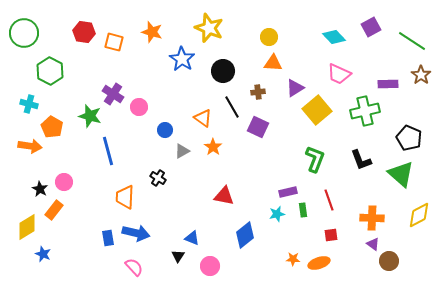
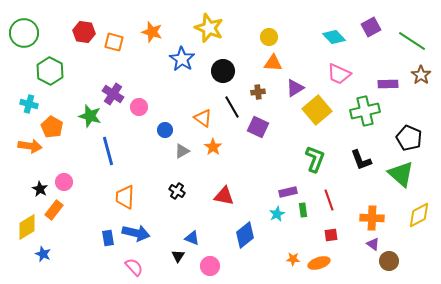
black cross at (158, 178): moved 19 px right, 13 px down
cyan star at (277, 214): rotated 14 degrees counterclockwise
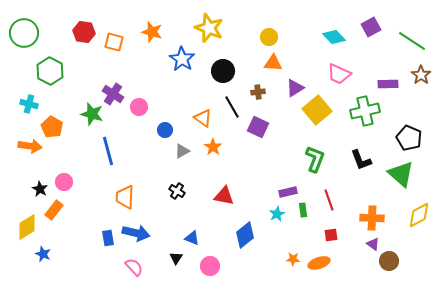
green star at (90, 116): moved 2 px right, 2 px up
black triangle at (178, 256): moved 2 px left, 2 px down
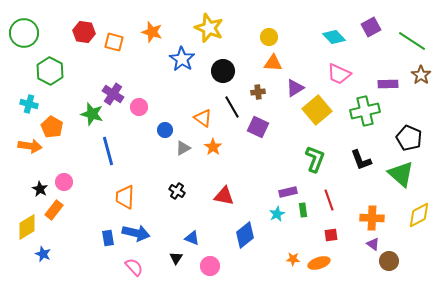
gray triangle at (182, 151): moved 1 px right, 3 px up
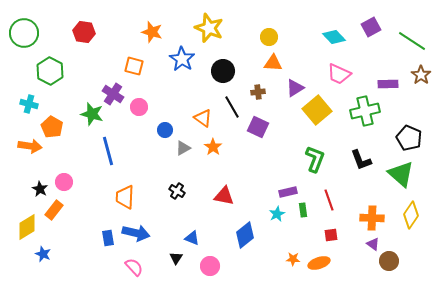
orange square at (114, 42): moved 20 px right, 24 px down
yellow diamond at (419, 215): moved 8 px left; rotated 28 degrees counterclockwise
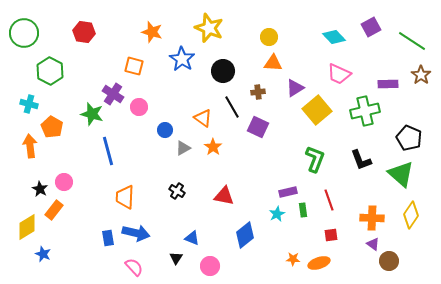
orange arrow at (30, 146): rotated 105 degrees counterclockwise
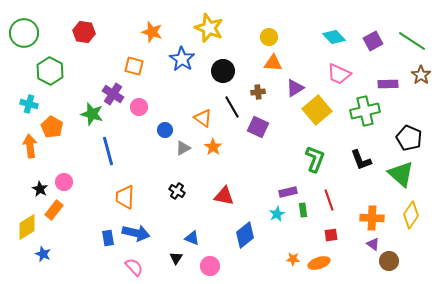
purple square at (371, 27): moved 2 px right, 14 px down
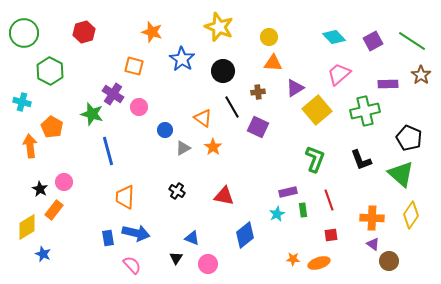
yellow star at (209, 28): moved 10 px right, 1 px up
red hexagon at (84, 32): rotated 25 degrees counterclockwise
pink trapezoid at (339, 74): rotated 115 degrees clockwise
cyan cross at (29, 104): moved 7 px left, 2 px up
pink circle at (210, 266): moved 2 px left, 2 px up
pink semicircle at (134, 267): moved 2 px left, 2 px up
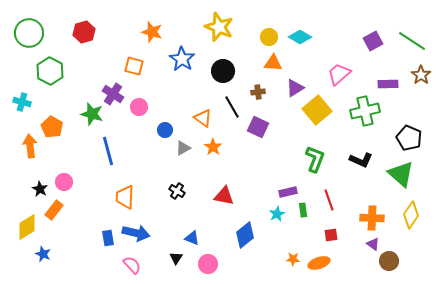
green circle at (24, 33): moved 5 px right
cyan diamond at (334, 37): moved 34 px left; rotated 15 degrees counterclockwise
black L-shape at (361, 160): rotated 45 degrees counterclockwise
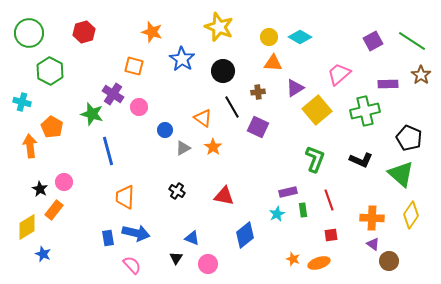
orange star at (293, 259): rotated 16 degrees clockwise
